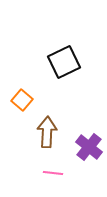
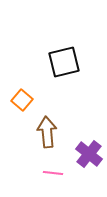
black square: rotated 12 degrees clockwise
brown arrow: rotated 8 degrees counterclockwise
purple cross: moved 7 px down
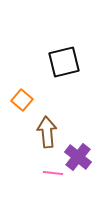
purple cross: moved 11 px left, 3 px down
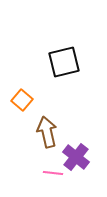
brown arrow: rotated 8 degrees counterclockwise
purple cross: moved 2 px left
